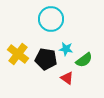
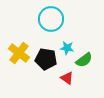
cyan star: moved 1 px right, 1 px up
yellow cross: moved 1 px right, 1 px up
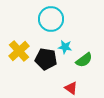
cyan star: moved 2 px left, 1 px up
yellow cross: moved 2 px up; rotated 10 degrees clockwise
red triangle: moved 4 px right, 10 px down
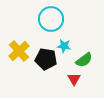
cyan star: moved 1 px left, 1 px up
red triangle: moved 3 px right, 9 px up; rotated 24 degrees clockwise
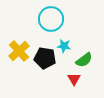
black pentagon: moved 1 px left, 1 px up
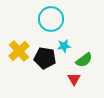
cyan star: rotated 16 degrees counterclockwise
